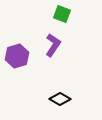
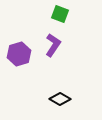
green square: moved 2 px left
purple hexagon: moved 2 px right, 2 px up
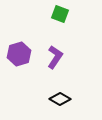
purple L-shape: moved 2 px right, 12 px down
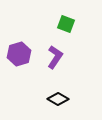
green square: moved 6 px right, 10 px down
black diamond: moved 2 px left
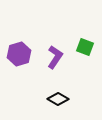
green square: moved 19 px right, 23 px down
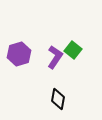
green square: moved 12 px left, 3 px down; rotated 18 degrees clockwise
black diamond: rotated 70 degrees clockwise
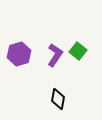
green square: moved 5 px right, 1 px down
purple L-shape: moved 2 px up
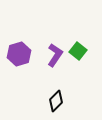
black diamond: moved 2 px left, 2 px down; rotated 35 degrees clockwise
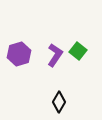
black diamond: moved 3 px right, 1 px down; rotated 15 degrees counterclockwise
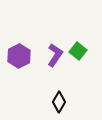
purple hexagon: moved 2 px down; rotated 10 degrees counterclockwise
